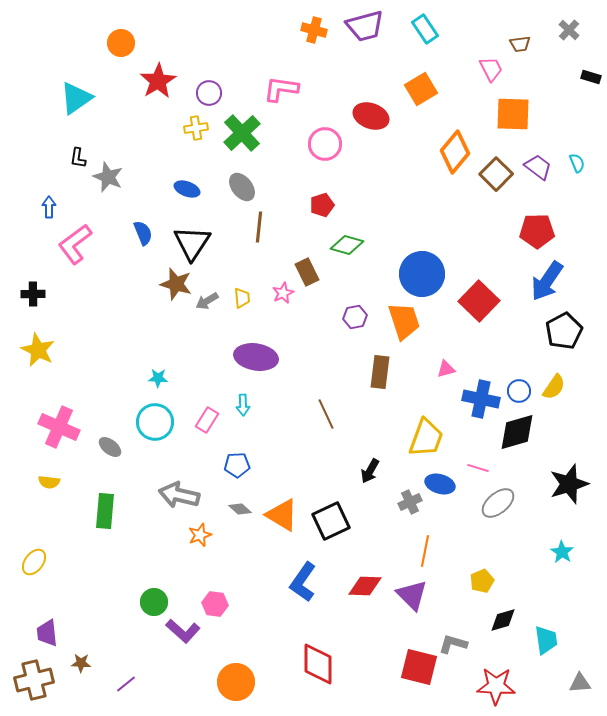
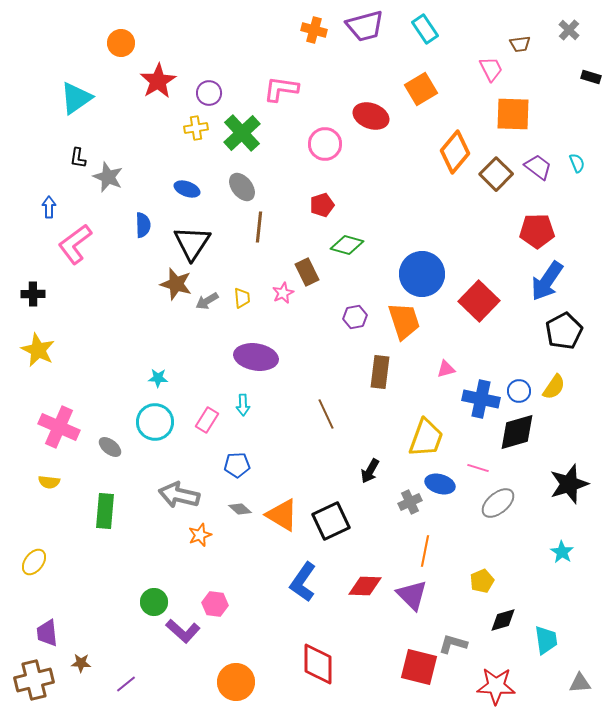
blue semicircle at (143, 233): moved 8 px up; rotated 20 degrees clockwise
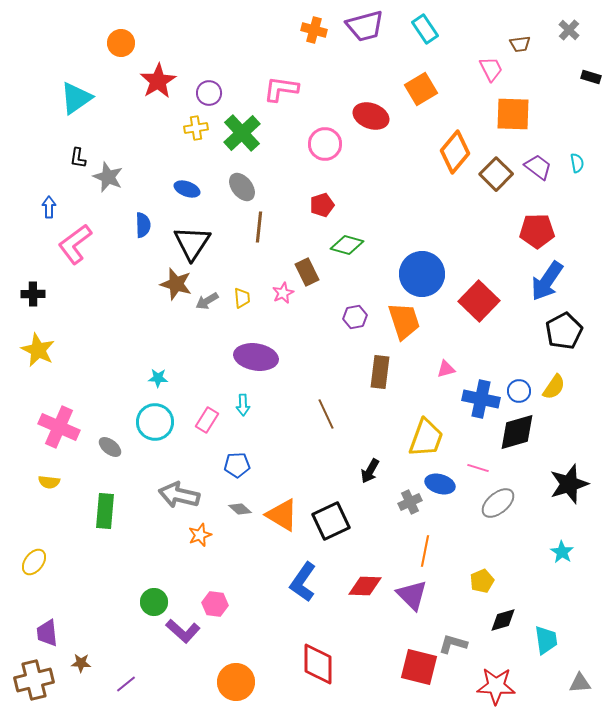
cyan semicircle at (577, 163): rotated 12 degrees clockwise
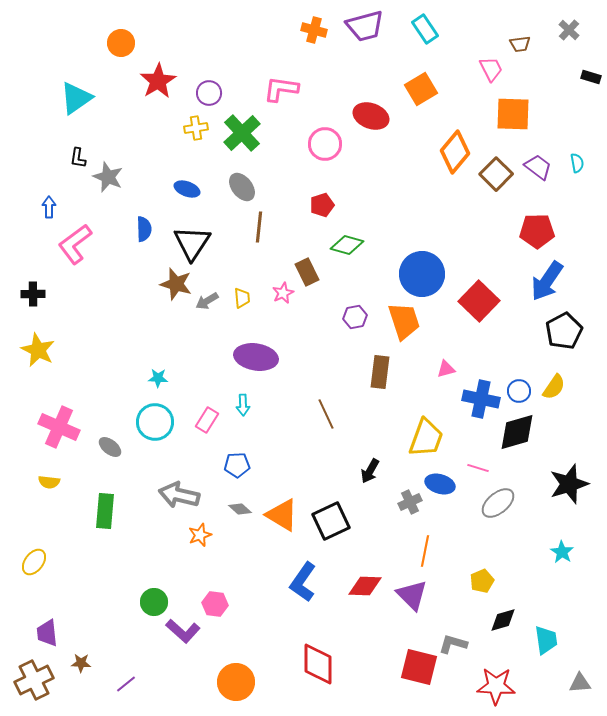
blue semicircle at (143, 225): moved 1 px right, 4 px down
brown cross at (34, 680): rotated 12 degrees counterclockwise
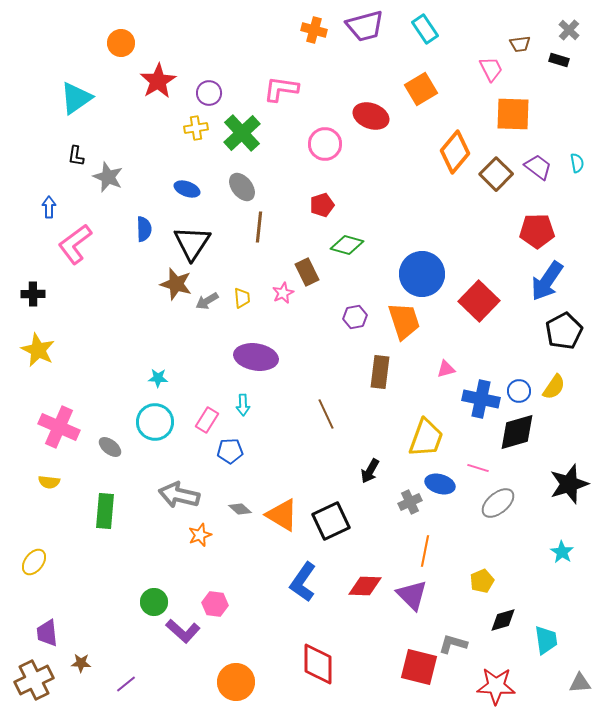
black rectangle at (591, 77): moved 32 px left, 17 px up
black L-shape at (78, 158): moved 2 px left, 2 px up
blue pentagon at (237, 465): moved 7 px left, 14 px up
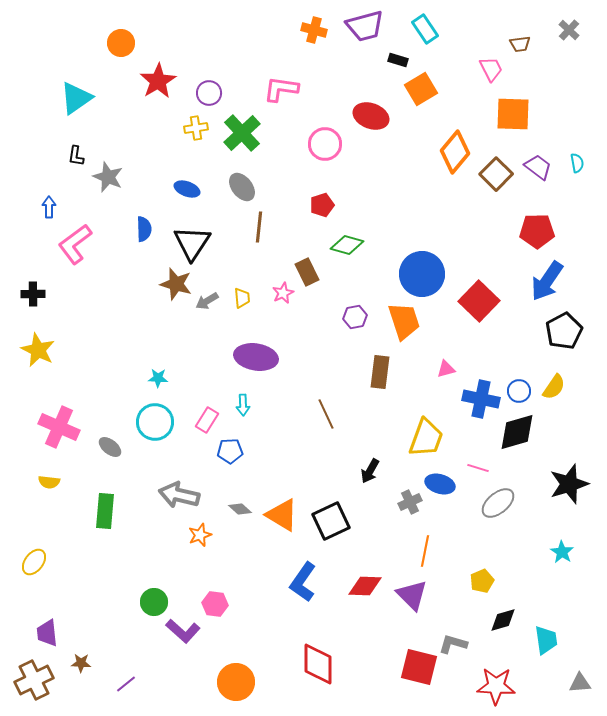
black rectangle at (559, 60): moved 161 px left
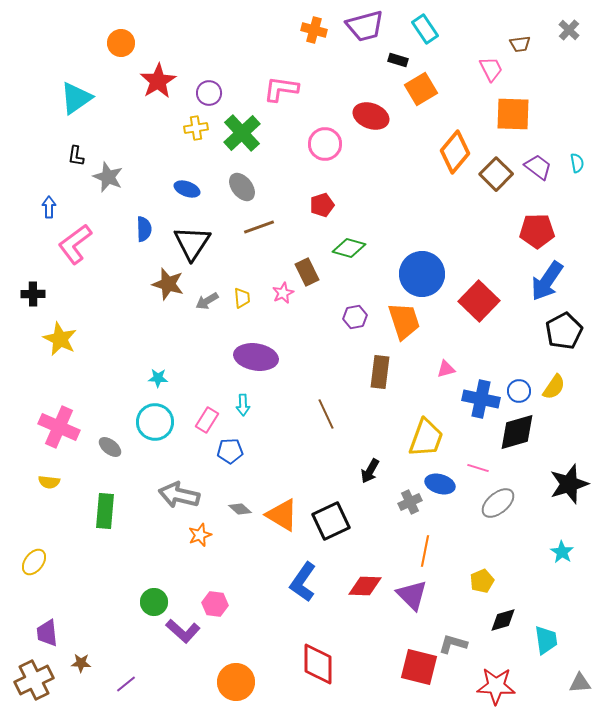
brown line at (259, 227): rotated 64 degrees clockwise
green diamond at (347, 245): moved 2 px right, 3 px down
brown star at (176, 284): moved 8 px left
yellow star at (38, 350): moved 22 px right, 11 px up
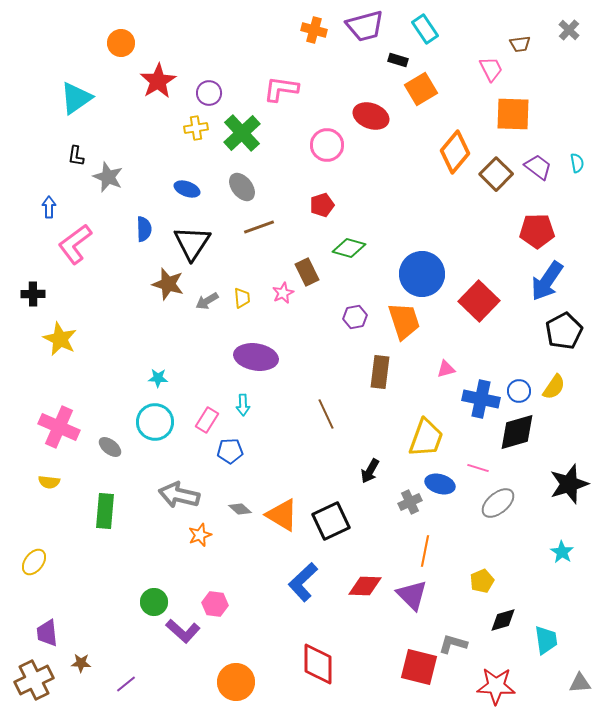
pink circle at (325, 144): moved 2 px right, 1 px down
blue L-shape at (303, 582): rotated 12 degrees clockwise
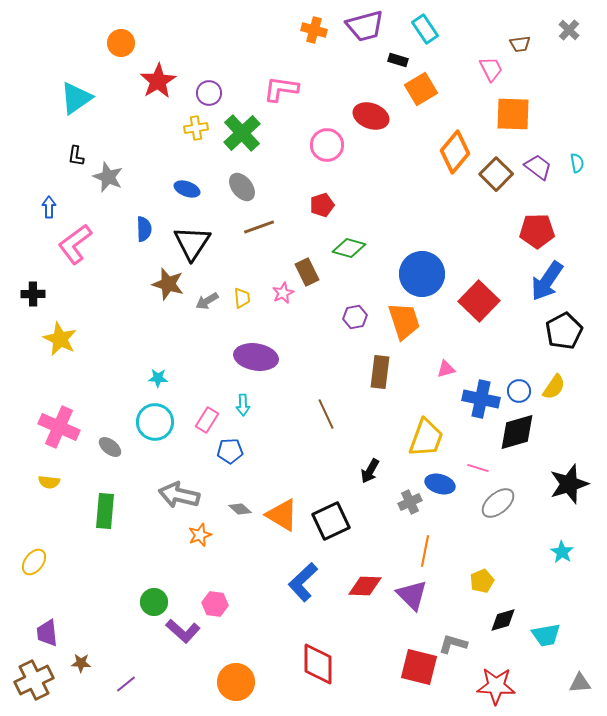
cyan trapezoid at (546, 640): moved 5 px up; rotated 88 degrees clockwise
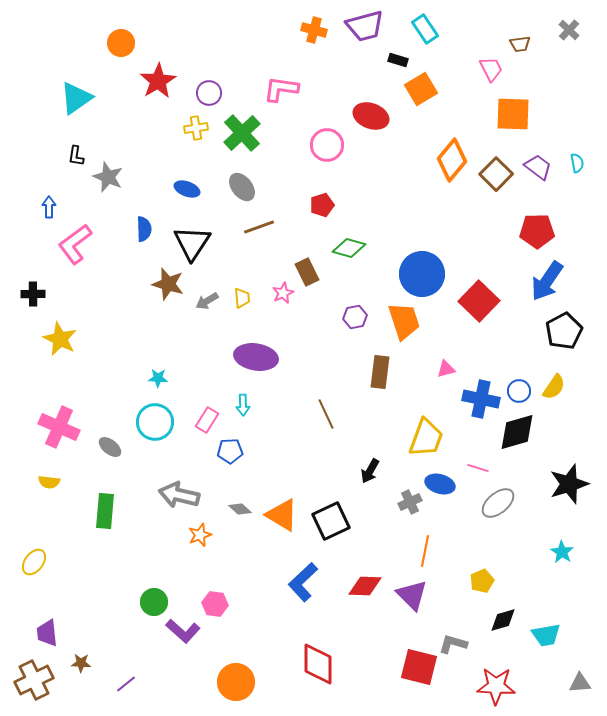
orange diamond at (455, 152): moved 3 px left, 8 px down
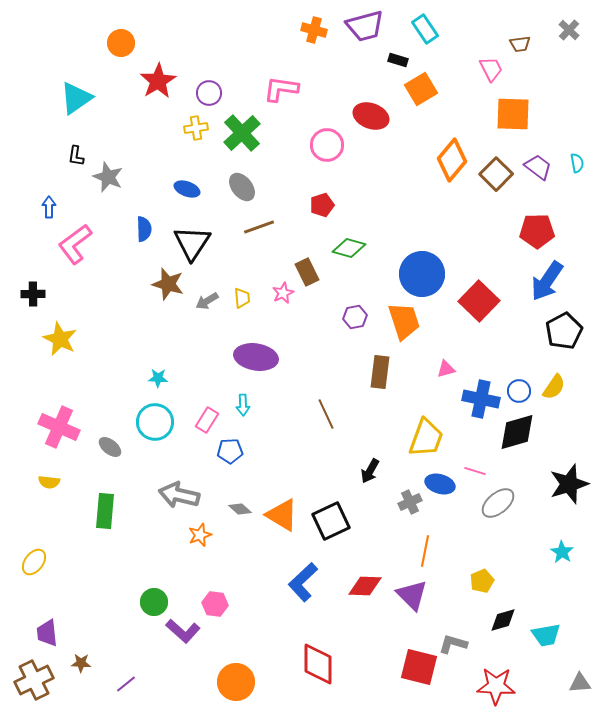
pink line at (478, 468): moved 3 px left, 3 px down
